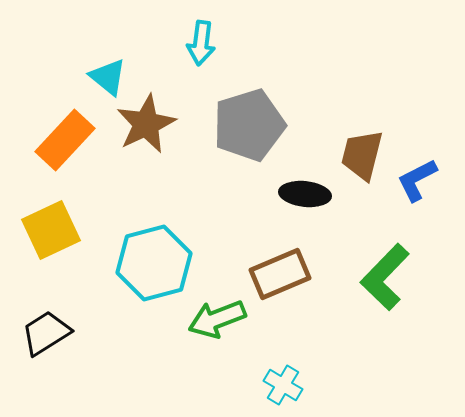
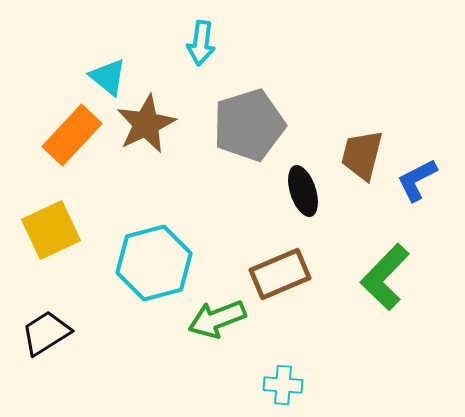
orange rectangle: moved 7 px right, 5 px up
black ellipse: moved 2 px left, 3 px up; rotated 66 degrees clockwise
cyan cross: rotated 27 degrees counterclockwise
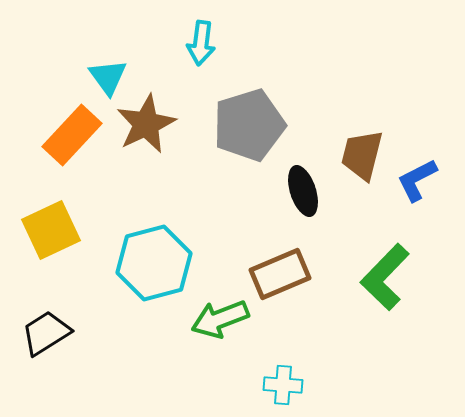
cyan triangle: rotated 15 degrees clockwise
green arrow: moved 3 px right
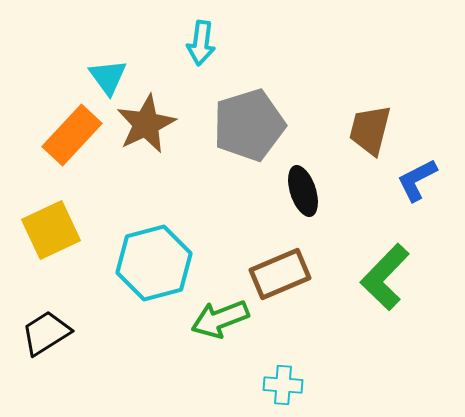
brown trapezoid: moved 8 px right, 25 px up
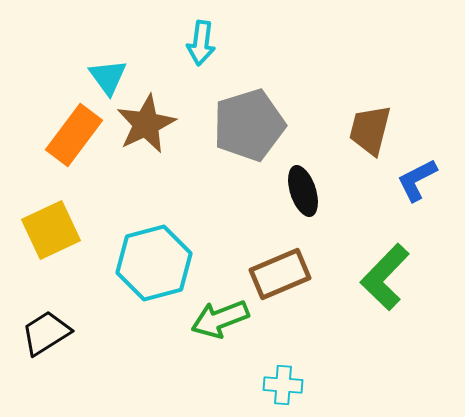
orange rectangle: moved 2 px right; rotated 6 degrees counterclockwise
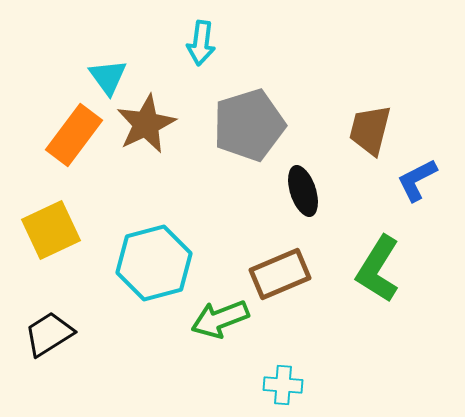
green L-shape: moved 7 px left, 8 px up; rotated 12 degrees counterclockwise
black trapezoid: moved 3 px right, 1 px down
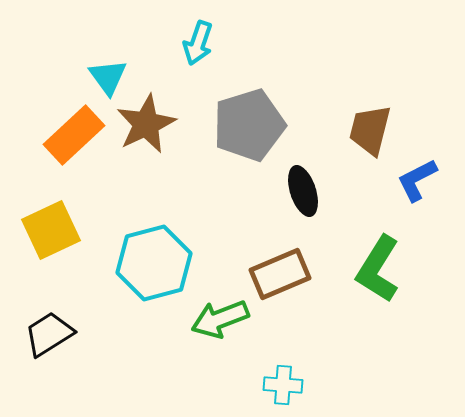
cyan arrow: moved 3 px left; rotated 12 degrees clockwise
orange rectangle: rotated 10 degrees clockwise
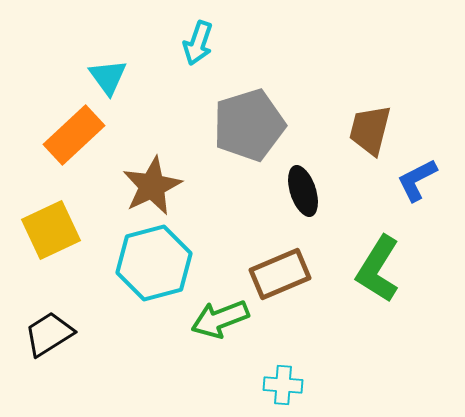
brown star: moved 6 px right, 62 px down
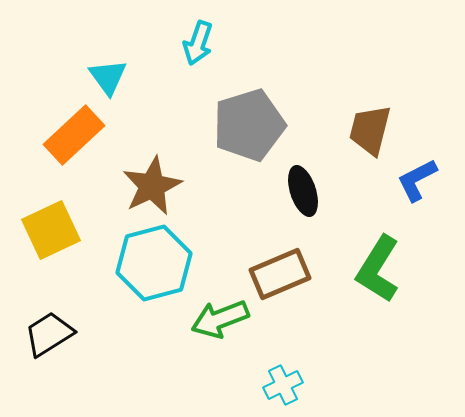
cyan cross: rotated 30 degrees counterclockwise
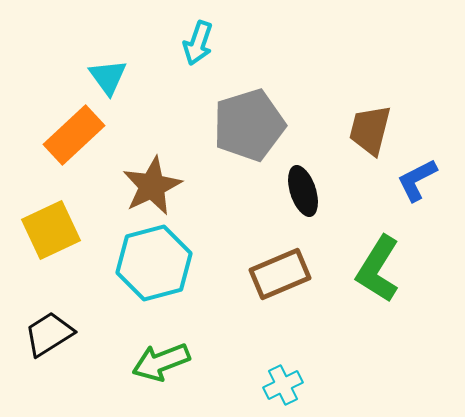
green arrow: moved 59 px left, 43 px down
